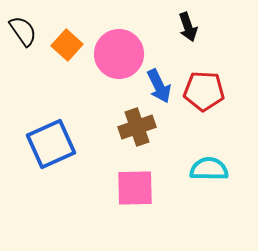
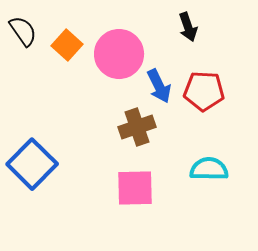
blue square: moved 19 px left, 20 px down; rotated 21 degrees counterclockwise
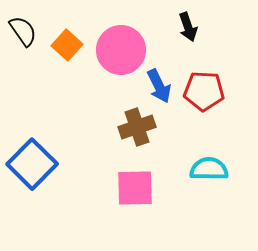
pink circle: moved 2 px right, 4 px up
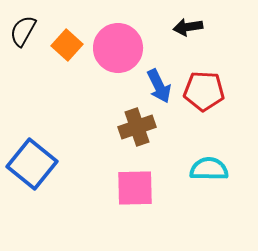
black arrow: rotated 100 degrees clockwise
black semicircle: rotated 116 degrees counterclockwise
pink circle: moved 3 px left, 2 px up
blue square: rotated 6 degrees counterclockwise
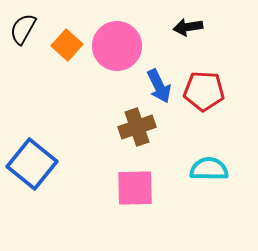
black semicircle: moved 2 px up
pink circle: moved 1 px left, 2 px up
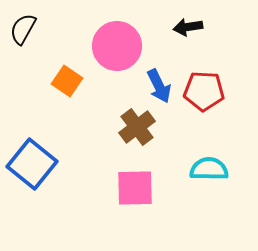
orange square: moved 36 px down; rotated 8 degrees counterclockwise
brown cross: rotated 18 degrees counterclockwise
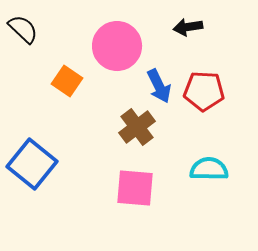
black semicircle: rotated 104 degrees clockwise
pink square: rotated 6 degrees clockwise
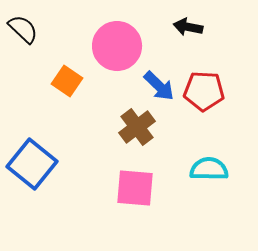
black arrow: rotated 20 degrees clockwise
blue arrow: rotated 20 degrees counterclockwise
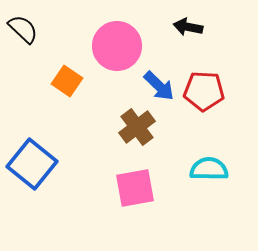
pink square: rotated 15 degrees counterclockwise
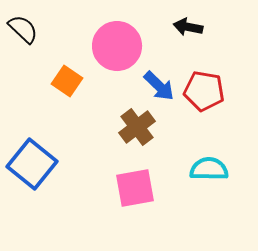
red pentagon: rotated 6 degrees clockwise
